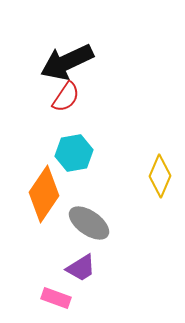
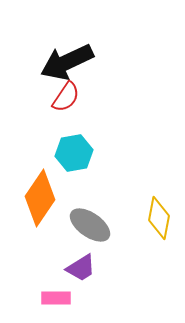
yellow diamond: moved 1 px left, 42 px down; rotated 12 degrees counterclockwise
orange diamond: moved 4 px left, 4 px down
gray ellipse: moved 1 px right, 2 px down
pink rectangle: rotated 20 degrees counterclockwise
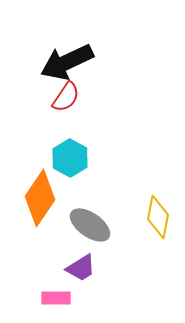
cyan hexagon: moved 4 px left, 5 px down; rotated 21 degrees counterclockwise
yellow diamond: moved 1 px left, 1 px up
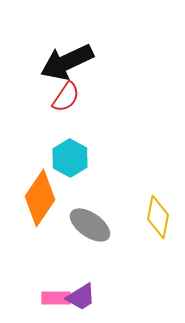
purple trapezoid: moved 29 px down
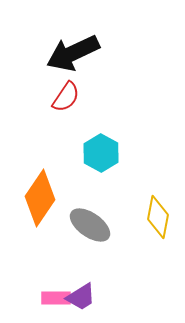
black arrow: moved 6 px right, 9 px up
cyan hexagon: moved 31 px right, 5 px up
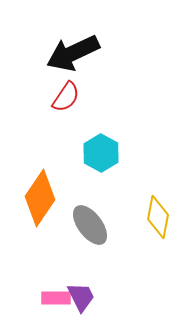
gray ellipse: rotated 18 degrees clockwise
purple trapezoid: rotated 84 degrees counterclockwise
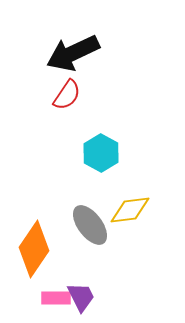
red semicircle: moved 1 px right, 2 px up
orange diamond: moved 6 px left, 51 px down
yellow diamond: moved 28 px left, 7 px up; rotated 72 degrees clockwise
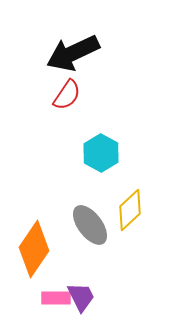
yellow diamond: rotated 36 degrees counterclockwise
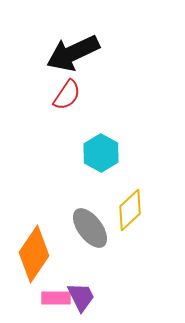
gray ellipse: moved 3 px down
orange diamond: moved 5 px down
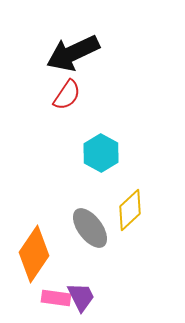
pink rectangle: rotated 8 degrees clockwise
